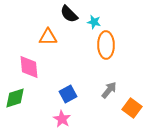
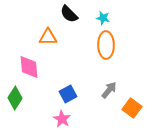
cyan star: moved 9 px right, 4 px up
green diamond: rotated 40 degrees counterclockwise
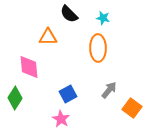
orange ellipse: moved 8 px left, 3 px down
pink star: moved 1 px left
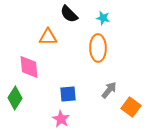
blue square: rotated 24 degrees clockwise
orange square: moved 1 px left, 1 px up
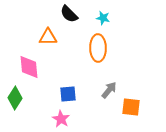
orange square: rotated 30 degrees counterclockwise
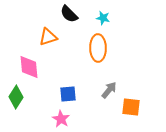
orange triangle: rotated 18 degrees counterclockwise
green diamond: moved 1 px right, 1 px up
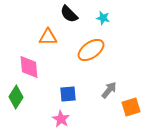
orange triangle: rotated 18 degrees clockwise
orange ellipse: moved 7 px left, 2 px down; rotated 56 degrees clockwise
orange square: rotated 24 degrees counterclockwise
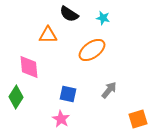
black semicircle: rotated 12 degrees counterclockwise
orange triangle: moved 2 px up
orange ellipse: moved 1 px right
blue square: rotated 18 degrees clockwise
orange square: moved 7 px right, 12 px down
